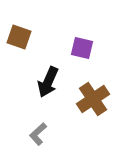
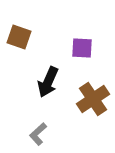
purple square: rotated 10 degrees counterclockwise
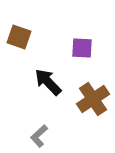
black arrow: rotated 112 degrees clockwise
gray L-shape: moved 1 px right, 2 px down
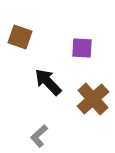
brown square: moved 1 px right
brown cross: rotated 8 degrees counterclockwise
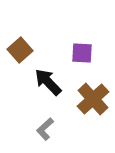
brown square: moved 13 px down; rotated 30 degrees clockwise
purple square: moved 5 px down
gray L-shape: moved 6 px right, 7 px up
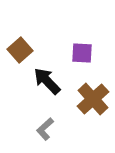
black arrow: moved 1 px left, 1 px up
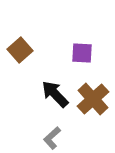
black arrow: moved 8 px right, 13 px down
gray L-shape: moved 7 px right, 9 px down
